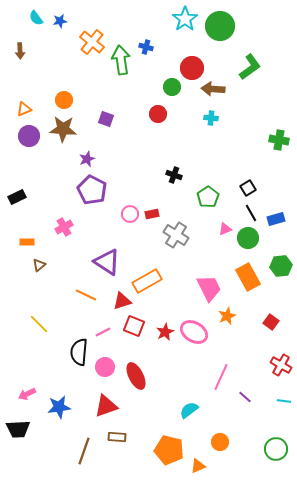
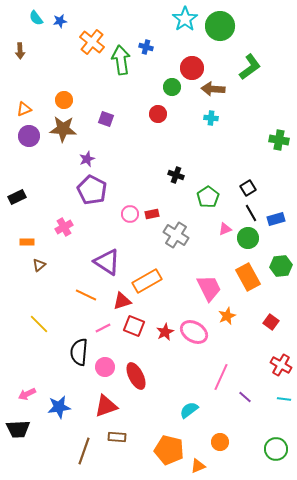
black cross at (174, 175): moved 2 px right
pink line at (103, 332): moved 4 px up
cyan line at (284, 401): moved 2 px up
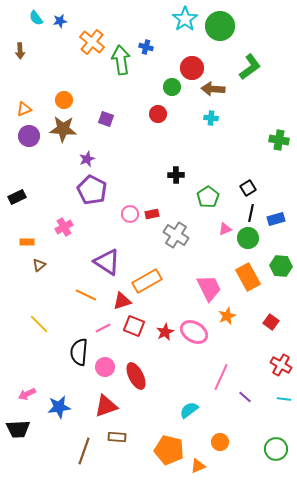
black cross at (176, 175): rotated 21 degrees counterclockwise
black line at (251, 213): rotated 42 degrees clockwise
green hexagon at (281, 266): rotated 10 degrees clockwise
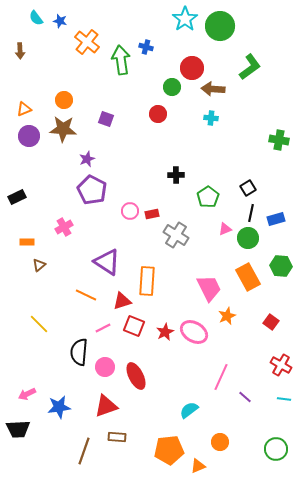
blue star at (60, 21): rotated 24 degrees clockwise
orange cross at (92, 42): moved 5 px left
pink circle at (130, 214): moved 3 px up
orange rectangle at (147, 281): rotated 56 degrees counterclockwise
orange pentagon at (169, 450): rotated 20 degrees counterclockwise
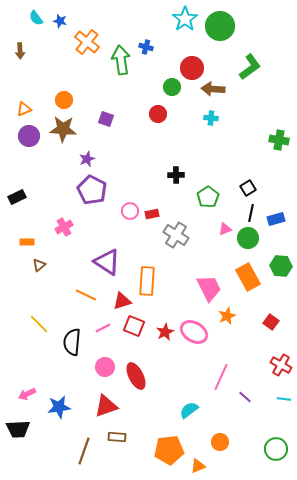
black semicircle at (79, 352): moved 7 px left, 10 px up
